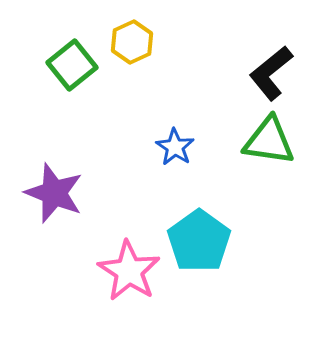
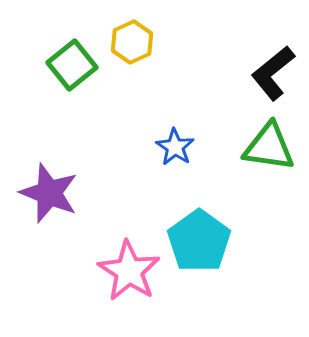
black L-shape: moved 2 px right
green triangle: moved 6 px down
purple star: moved 5 px left
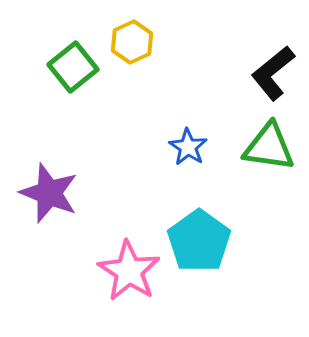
green square: moved 1 px right, 2 px down
blue star: moved 13 px right
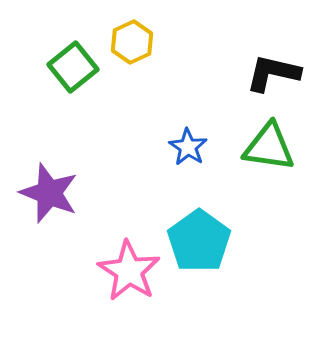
black L-shape: rotated 52 degrees clockwise
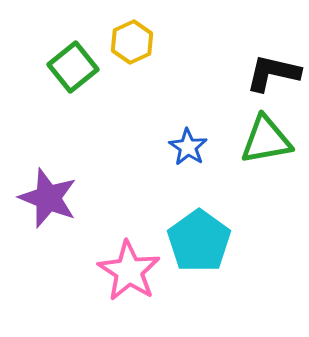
green triangle: moved 3 px left, 7 px up; rotated 18 degrees counterclockwise
purple star: moved 1 px left, 5 px down
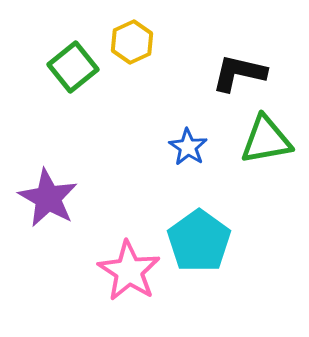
black L-shape: moved 34 px left
purple star: rotated 8 degrees clockwise
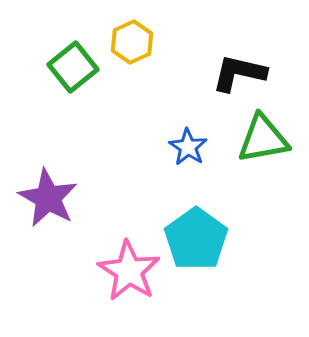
green triangle: moved 3 px left, 1 px up
cyan pentagon: moved 3 px left, 2 px up
